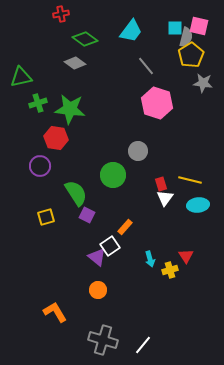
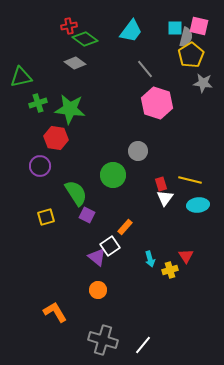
red cross: moved 8 px right, 12 px down
gray line: moved 1 px left, 3 px down
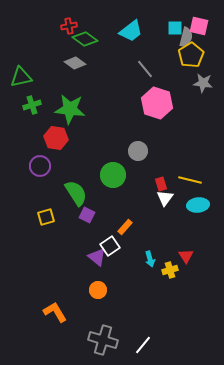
cyan trapezoid: rotated 15 degrees clockwise
green cross: moved 6 px left, 2 px down
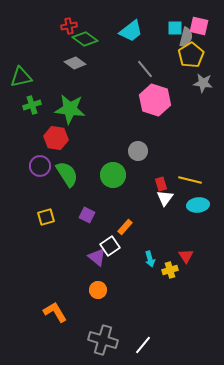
pink hexagon: moved 2 px left, 3 px up
green semicircle: moved 9 px left, 19 px up
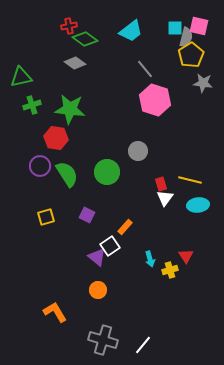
green circle: moved 6 px left, 3 px up
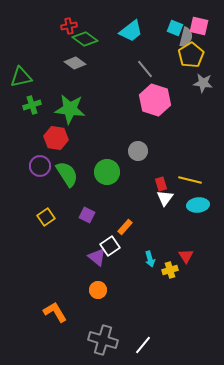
cyan square: rotated 21 degrees clockwise
yellow square: rotated 18 degrees counterclockwise
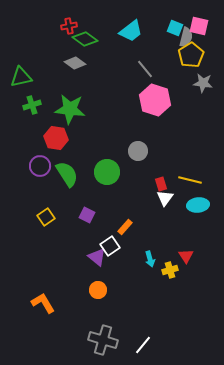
orange L-shape: moved 12 px left, 9 px up
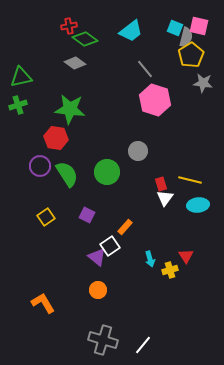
green cross: moved 14 px left
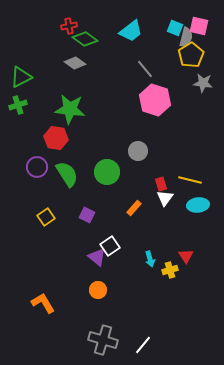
green triangle: rotated 15 degrees counterclockwise
purple circle: moved 3 px left, 1 px down
orange rectangle: moved 9 px right, 19 px up
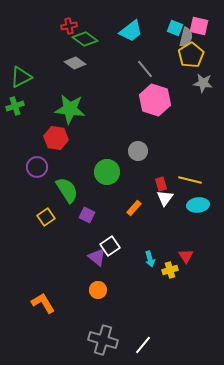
green cross: moved 3 px left, 1 px down
green semicircle: moved 16 px down
